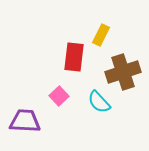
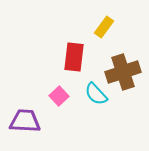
yellow rectangle: moved 3 px right, 8 px up; rotated 10 degrees clockwise
cyan semicircle: moved 3 px left, 8 px up
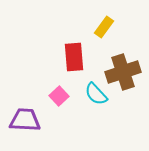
red rectangle: rotated 12 degrees counterclockwise
purple trapezoid: moved 1 px up
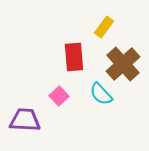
brown cross: moved 8 px up; rotated 24 degrees counterclockwise
cyan semicircle: moved 5 px right
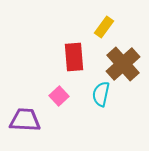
cyan semicircle: rotated 55 degrees clockwise
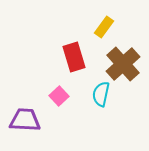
red rectangle: rotated 12 degrees counterclockwise
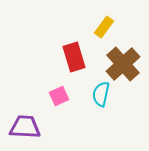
pink square: rotated 18 degrees clockwise
purple trapezoid: moved 7 px down
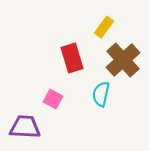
red rectangle: moved 2 px left, 1 px down
brown cross: moved 4 px up
pink square: moved 6 px left, 3 px down; rotated 36 degrees counterclockwise
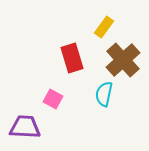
cyan semicircle: moved 3 px right
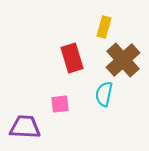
yellow rectangle: rotated 20 degrees counterclockwise
pink square: moved 7 px right, 5 px down; rotated 36 degrees counterclockwise
